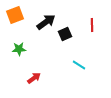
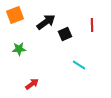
red arrow: moved 2 px left, 6 px down
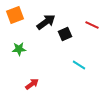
red line: rotated 64 degrees counterclockwise
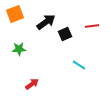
orange square: moved 1 px up
red line: moved 1 px down; rotated 32 degrees counterclockwise
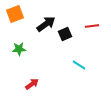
black arrow: moved 2 px down
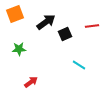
black arrow: moved 2 px up
red arrow: moved 1 px left, 2 px up
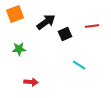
red arrow: rotated 40 degrees clockwise
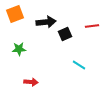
black arrow: rotated 30 degrees clockwise
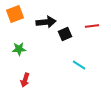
red arrow: moved 6 px left, 2 px up; rotated 104 degrees clockwise
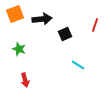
black arrow: moved 4 px left, 3 px up
red line: moved 3 px right, 1 px up; rotated 64 degrees counterclockwise
green star: rotated 24 degrees clockwise
cyan line: moved 1 px left
red arrow: rotated 32 degrees counterclockwise
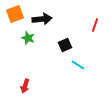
black square: moved 11 px down
green star: moved 9 px right, 11 px up
red arrow: moved 6 px down; rotated 32 degrees clockwise
